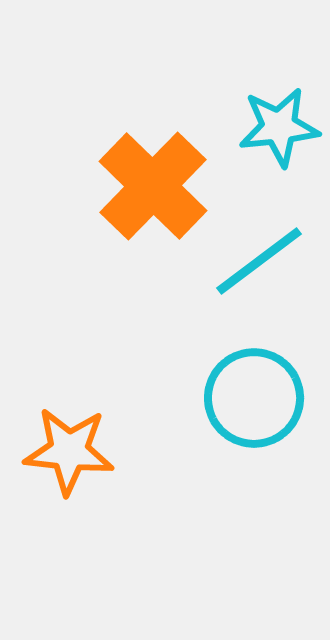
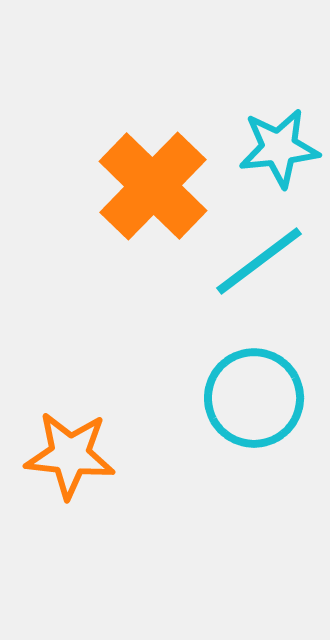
cyan star: moved 21 px down
orange star: moved 1 px right, 4 px down
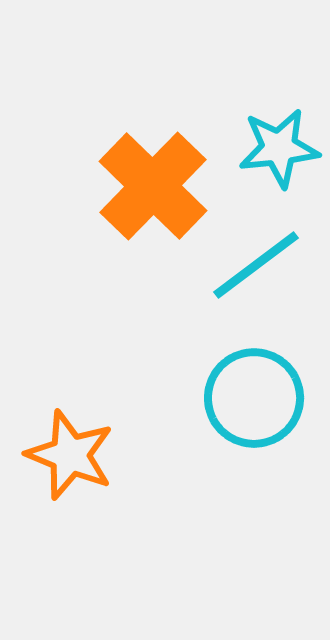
cyan line: moved 3 px left, 4 px down
orange star: rotated 16 degrees clockwise
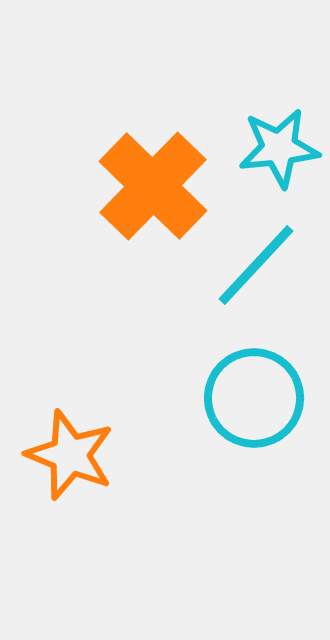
cyan line: rotated 10 degrees counterclockwise
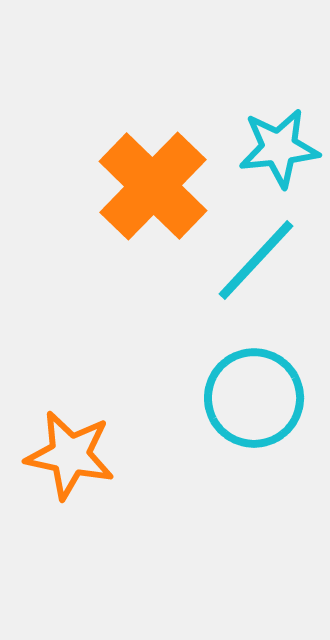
cyan line: moved 5 px up
orange star: rotated 10 degrees counterclockwise
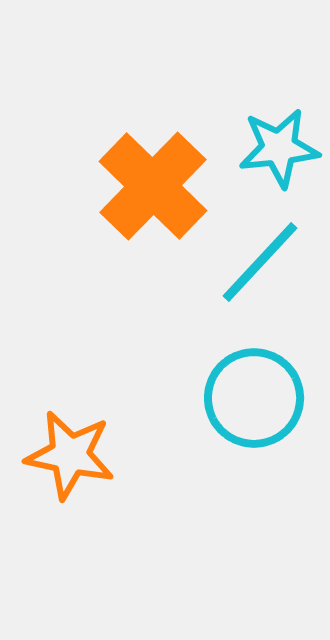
cyan line: moved 4 px right, 2 px down
